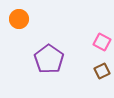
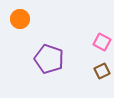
orange circle: moved 1 px right
purple pentagon: rotated 16 degrees counterclockwise
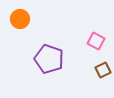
pink square: moved 6 px left, 1 px up
brown square: moved 1 px right, 1 px up
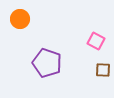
purple pentagon: moved 2 px left, 4 px down
brown square: rotated 28 degrees clockwise
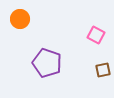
pink square: moved 6 px up
brown square: rotated 14 degrees counterclockwise
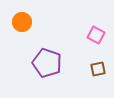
orange circle: moved 2 px right, 3 px down
brown square: moved 5 px left, 1 px up
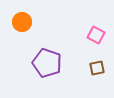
brown square: moved 1 px left, 1 px up
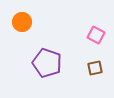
brown square: moved 2 px left
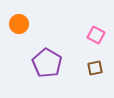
orange circle: moved 3 px left, 2 px down
purple pentagon: rotated 12 degrees clockwise
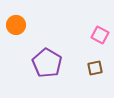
orange circle: moved 3 px left, 1 px down
pink square: moved 4 px right
